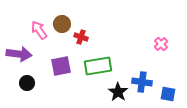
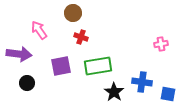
brown circle: moved 11 px right, 11 px up
pink cross: rotated 32 degrees clockwise
black star: moved 4 px left
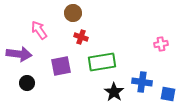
green rectangle: moved 4 px right, 4 px up
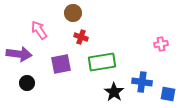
purple square: moved 2 px up
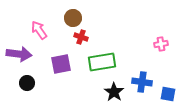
brown circle: moved 5 px down
